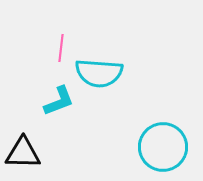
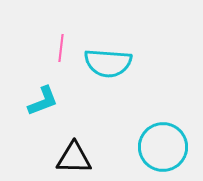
cyan semicircle: moved 9 px right, 10 px up
cyan L-shape: moved 16 px left
black triangle: moved 51 px right, 5 px down
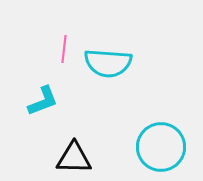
pink line: moved 3 px right, 1 px down
cyan circle: moved 2 px left
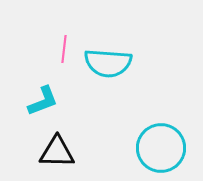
cyan circle: moved 1 px down
black triangle: moved 17 px left, 6 px up
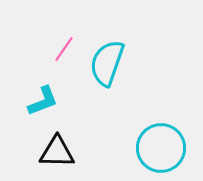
pink line: rotated 28 degrees clockwise
cyan semicircle: moved 1 px left; rotated 105 degrees clockwise
